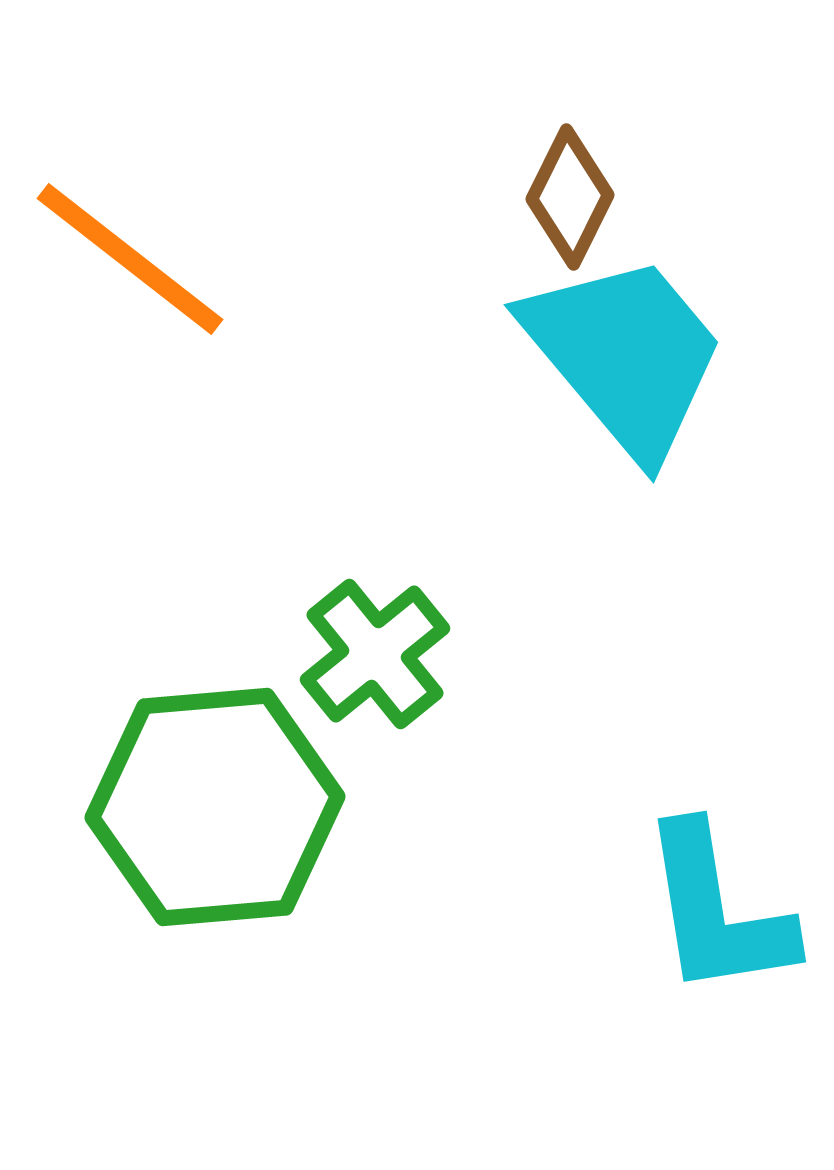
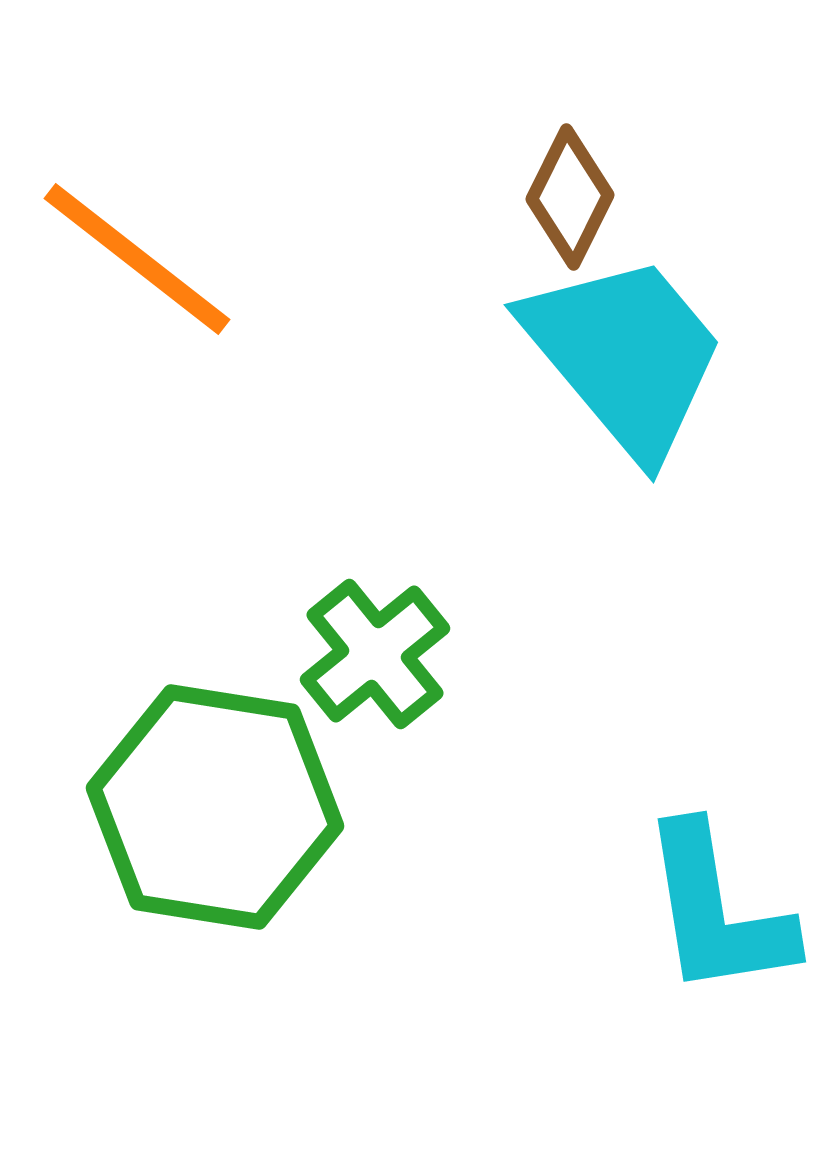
orange line: moved 7 px right
green hexagon: rotated 14 degrees clockwise
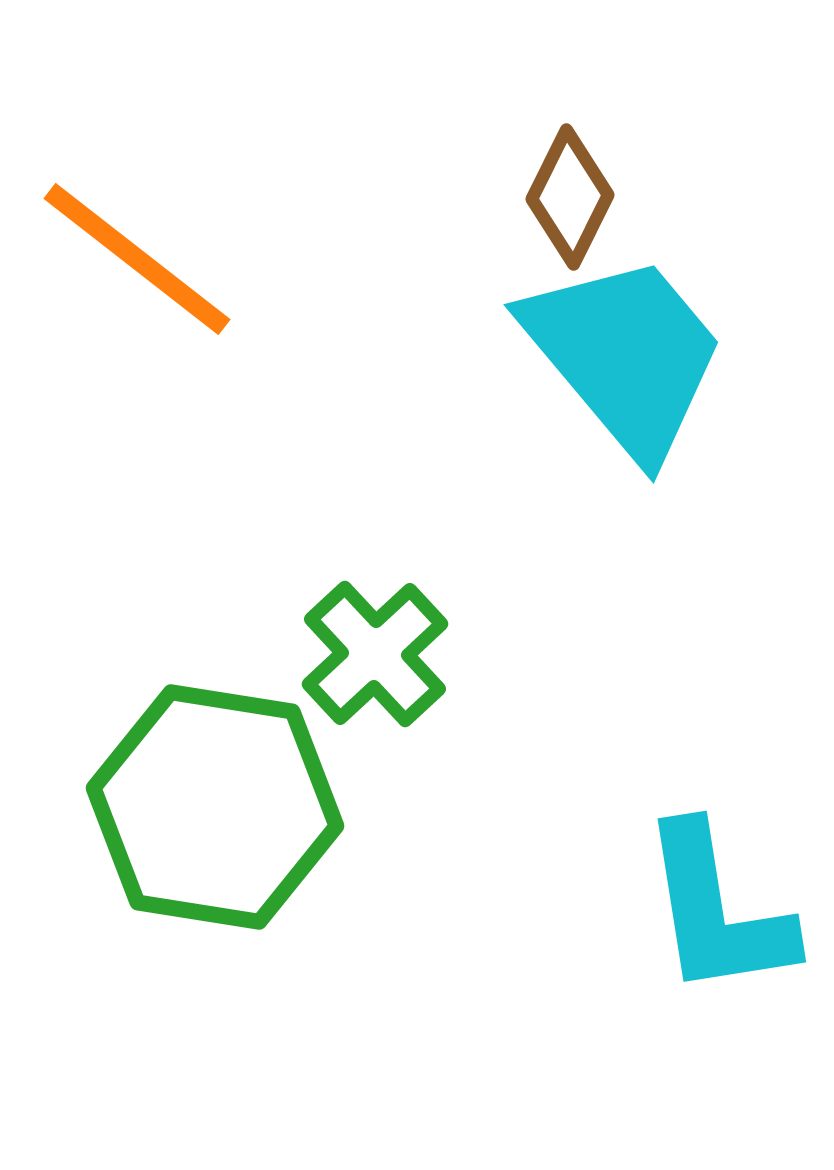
green cross: rotated 4 degrees counterclockwise
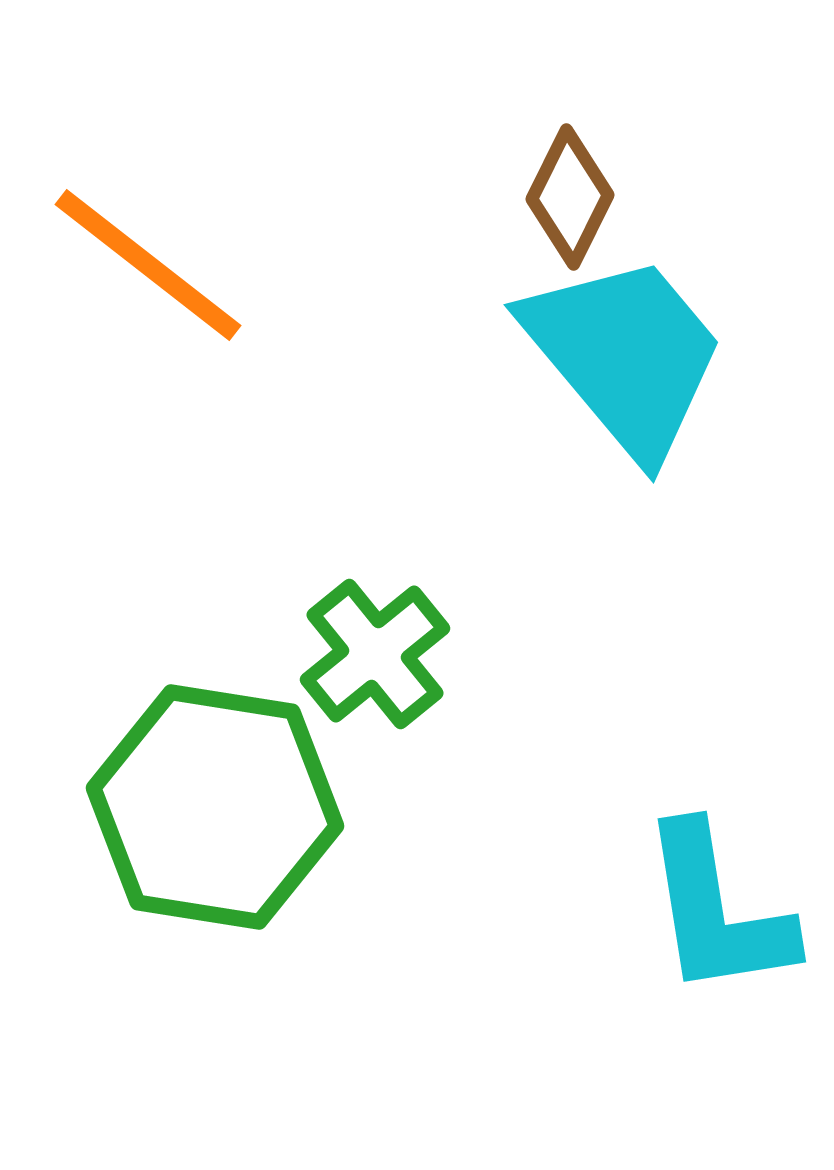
orange line: moved 11 px right, 6 px down
green cross: rotated 4 degrees clockwise
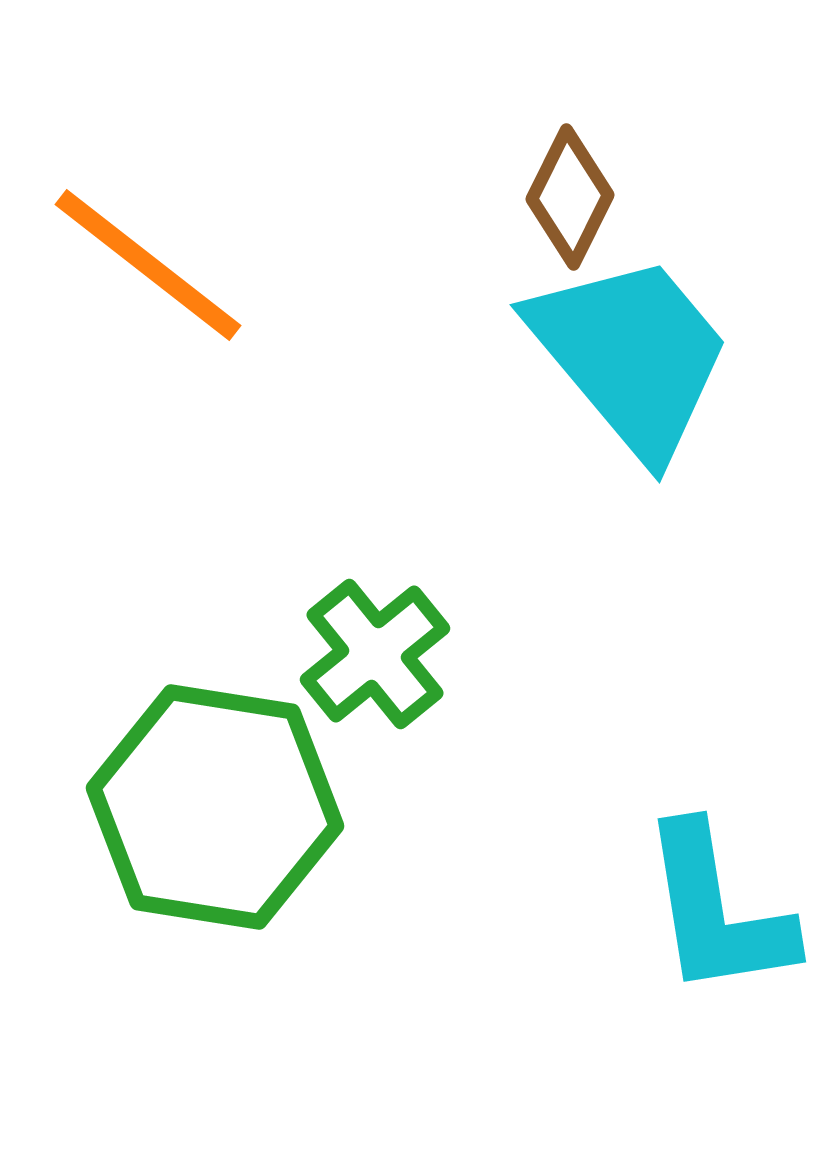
cyan trapezoid: moved 6 px right
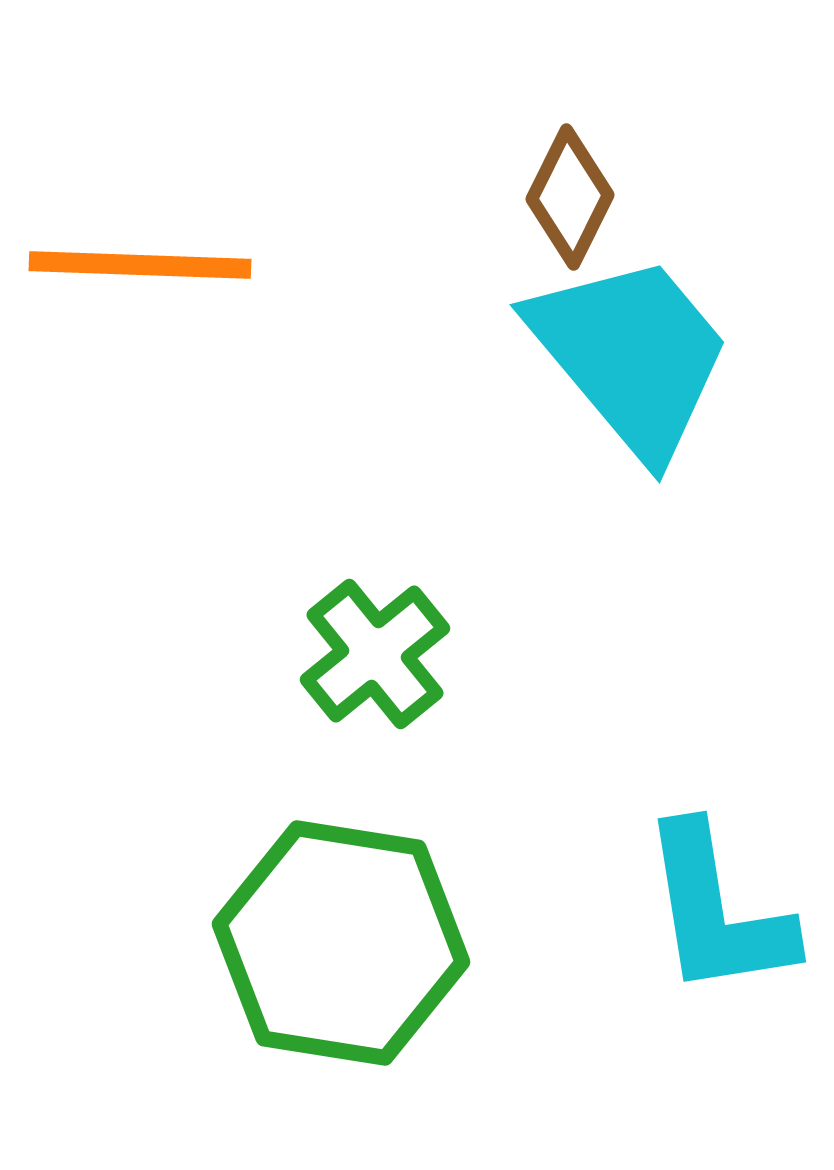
orange line: moved 8 px left; rotated 36 degrees counterclockwise
green hexagon: moved 126 px right, 136 px down
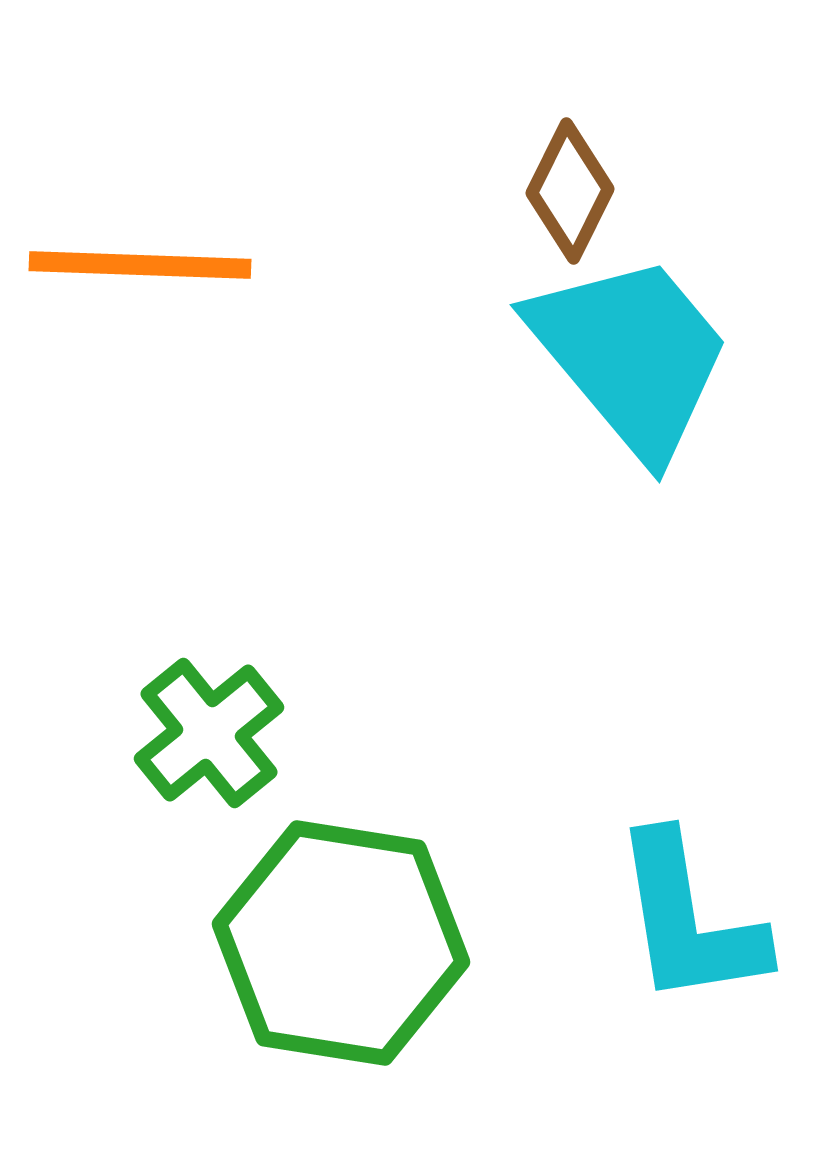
brown diamond: moved 6 px up
green cross: moved 166 px left, 79 px down
cyan L-shape: moved 28 px left, 9 px down
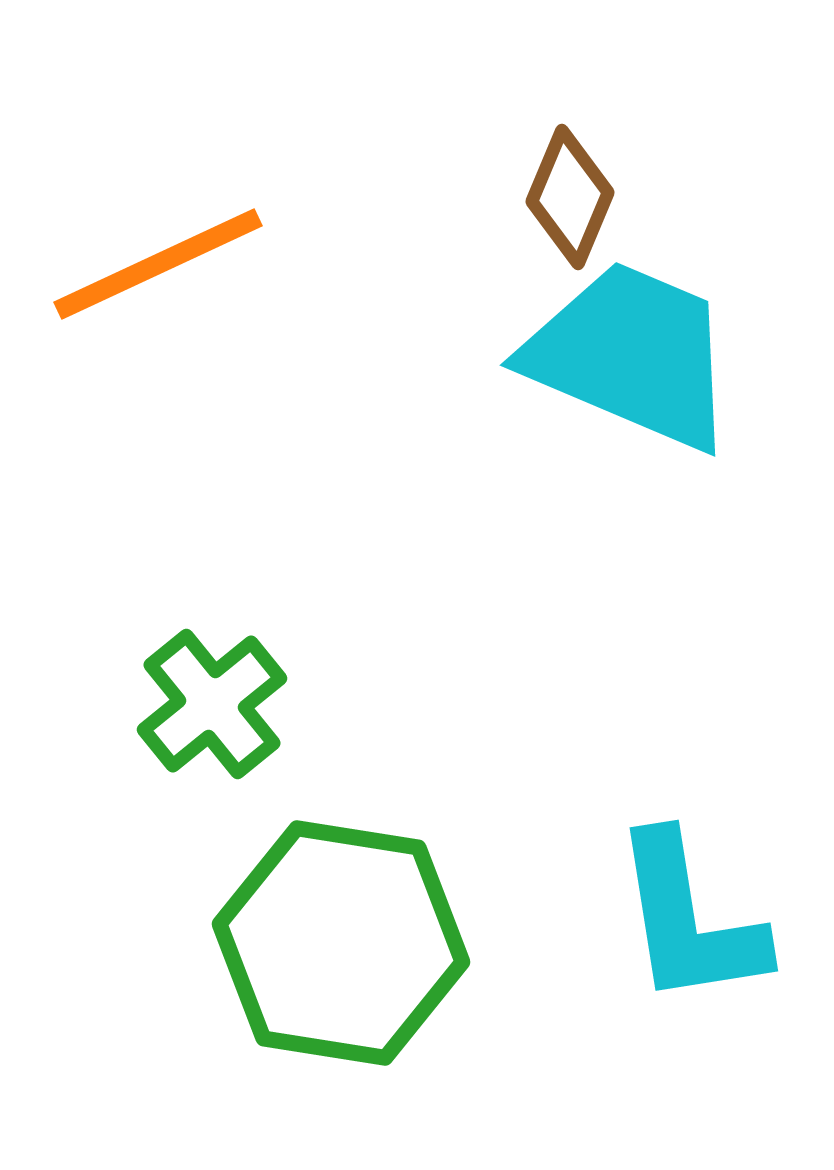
brown diamond: moved 6 px down; rotated 4 degrees counterclockwise
orange line: moved 18 px right, 1 px up; rotated 27 degrees counterclockwise
cyan trapezoid: rotated 27 degrees counterclockwise
green cross: moved 3 px right, 29 px up
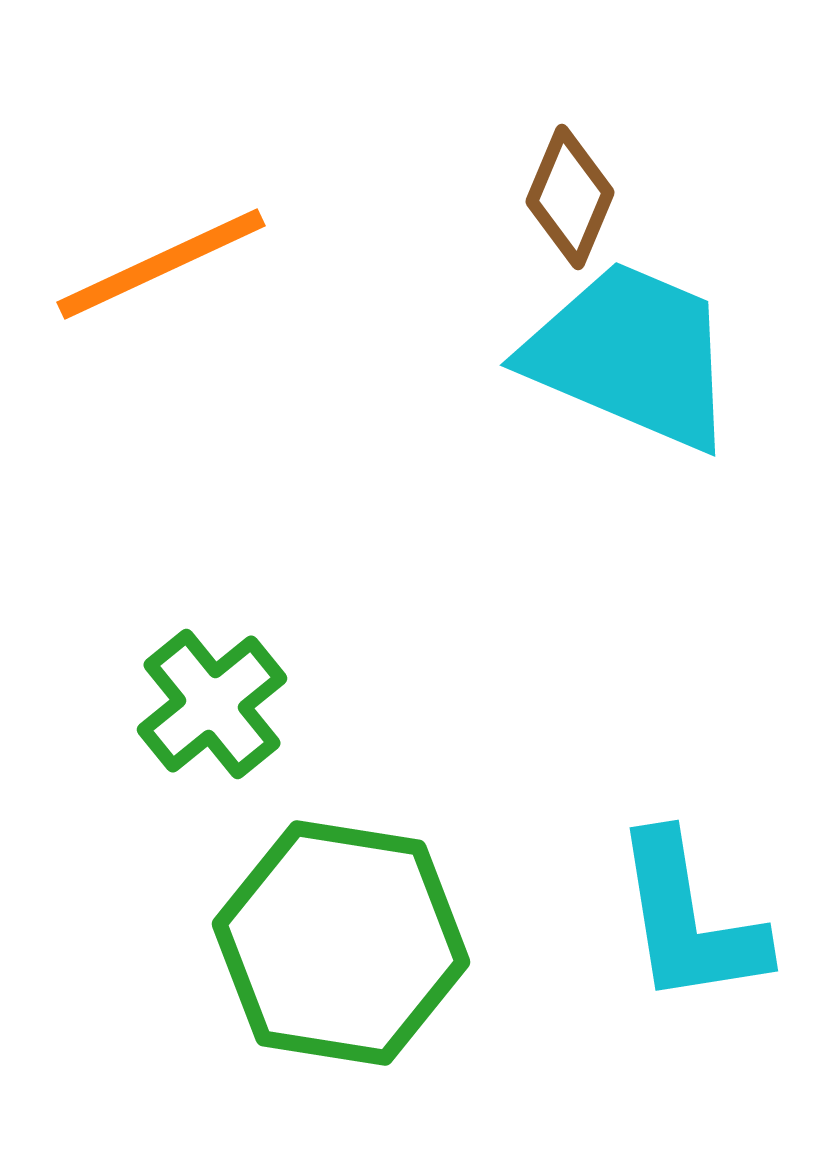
orange line: moved 3 px right
